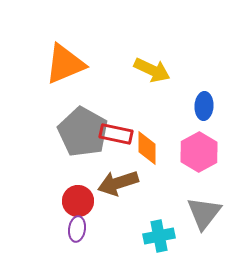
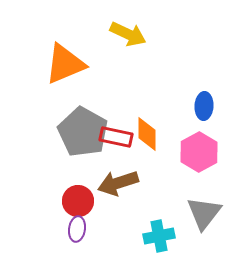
yellow arrow: moved 24 px left, 36 px up
red rectangle: moved 3 px down
orange diamond: moved 14 px up
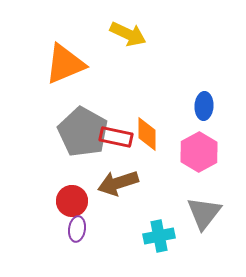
red circle: moved 6 px left
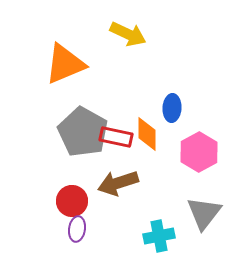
blue ellipse: moved 32 px left, 2 px down
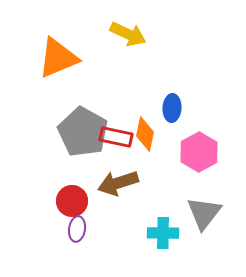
orange triangle: moved 7 px left, 6 px up
orange diamond: moved 2 px left; rotated 12 degrees clockwise
cyan cross: moved 4 px right, 3 px up; rotated 12 degrees clockwise
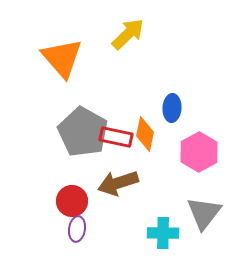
yellow arrow: rotated 69 degrees counterclockwise
orange triangle: moved 4 px right; rotated 48 degrees counterclockwise
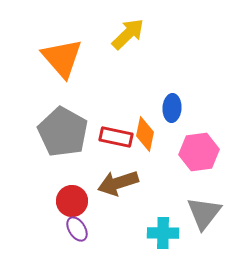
gray pentagon: moved 20 px left
pink hexagon: rotated 21 degrees clockwise
purple ellipse: rotated 40 degrees counterclockwise
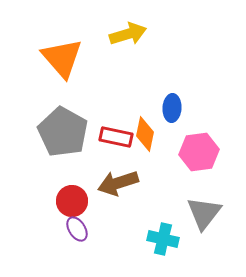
yellow arrow: rotated 27 degrees clockwise
cyan cross: moved 6 px down; rotated 12 degrees clockwise
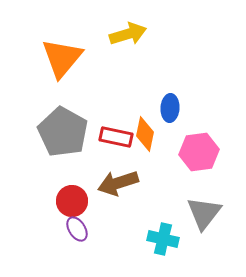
orange triangle: rotated 21 degrees clockwise
blue ellipse: moved 2 px left
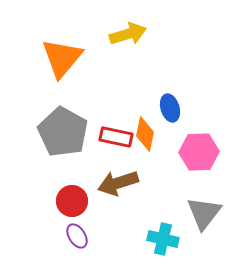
blue ellipse: rotated 20 degrees counterclockwise
pink hexagon: rotated 6 degrees clockwise
purple ellipse: moved 7 px down
